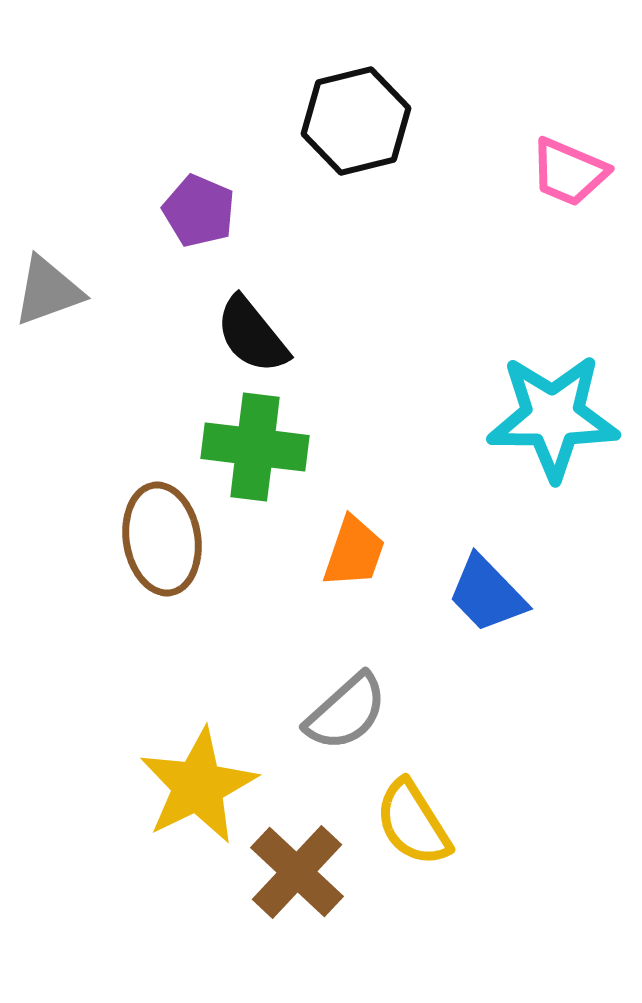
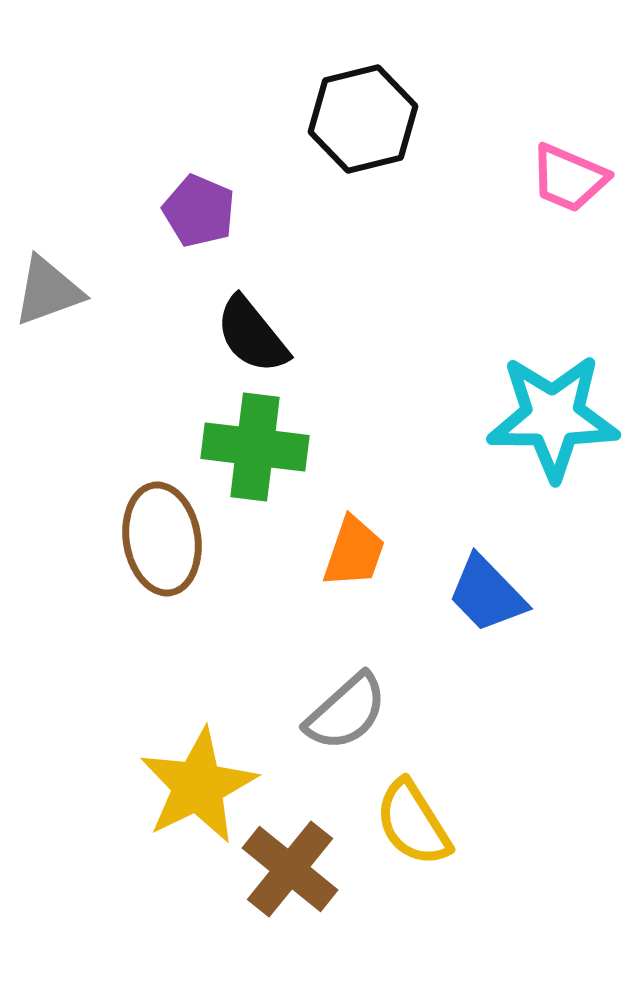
black hexagon: moved 7 px right, 2 px up
pink trapezoid: moved 6 px down
brown cross: moved 7 px left, 3 px up; rotated 4 degrees counterclockwise
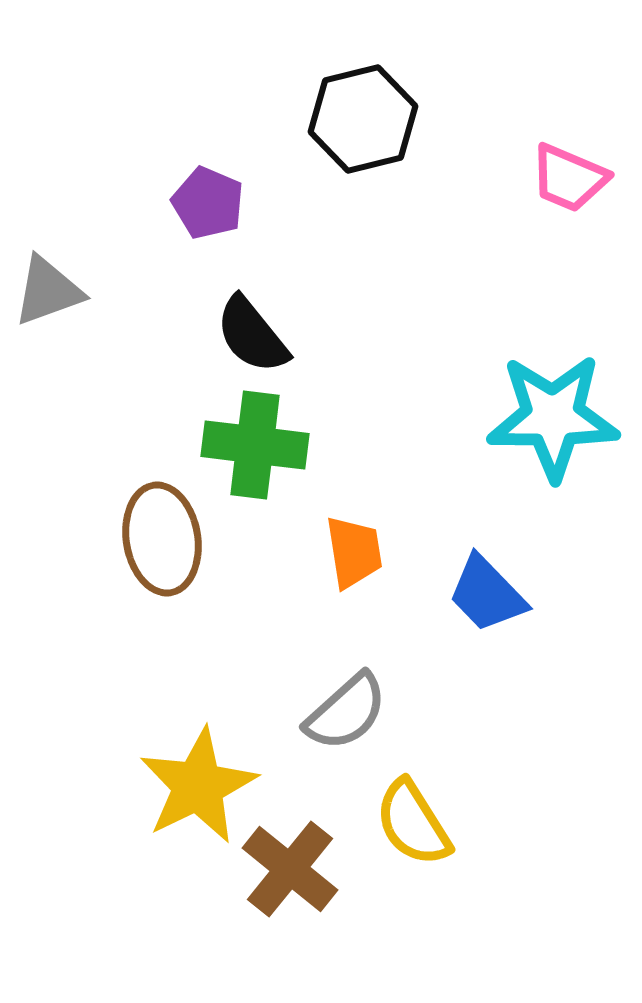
purple pentagon: moved 9 px right, 8 px up
green cross: moved 2 px up
orange trapezoid: rotated 28 degrees counterclockwise
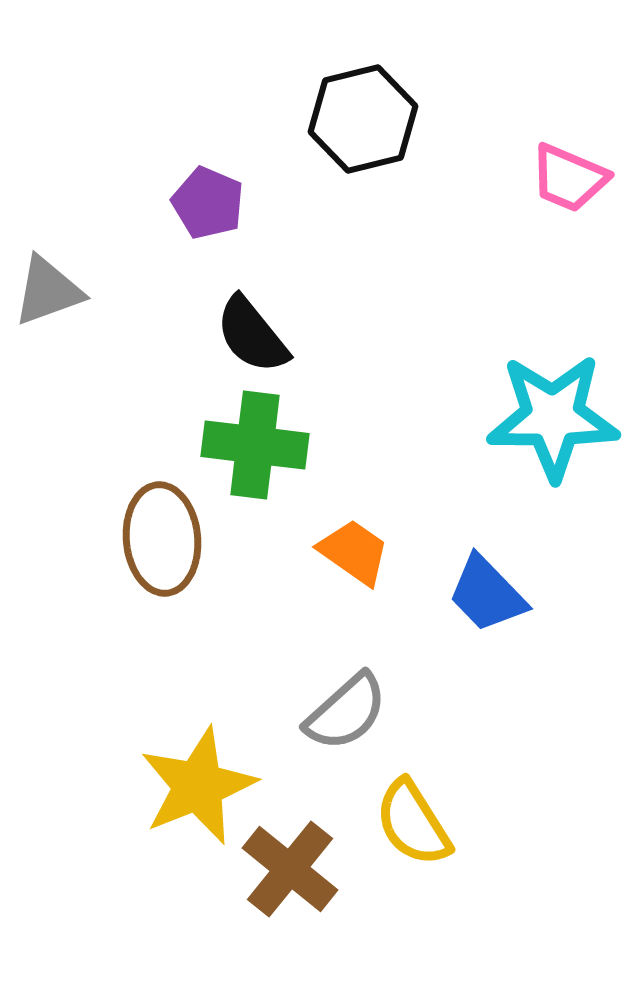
brown ellipse: rotated 4 degrees clockwise
orange trapezoid: rotated 46 degrees counterclockwise
yellow star: rotated 4 degrees clockwise
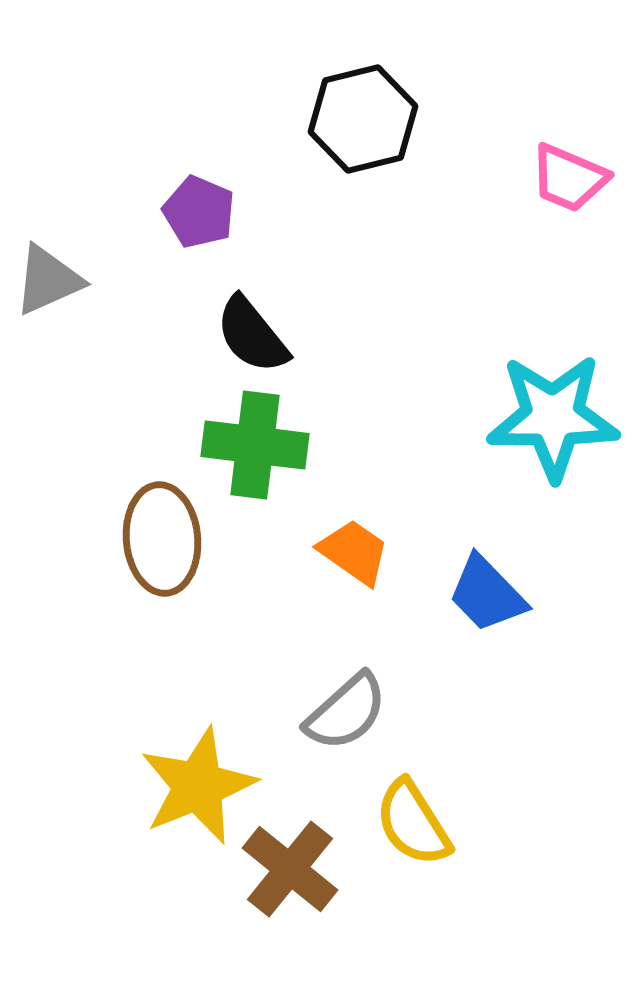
purple pentagon: moved 9 px left, 9 px down
gray triangle: moved 11 px up; rotated 4 degrees counterclockwise
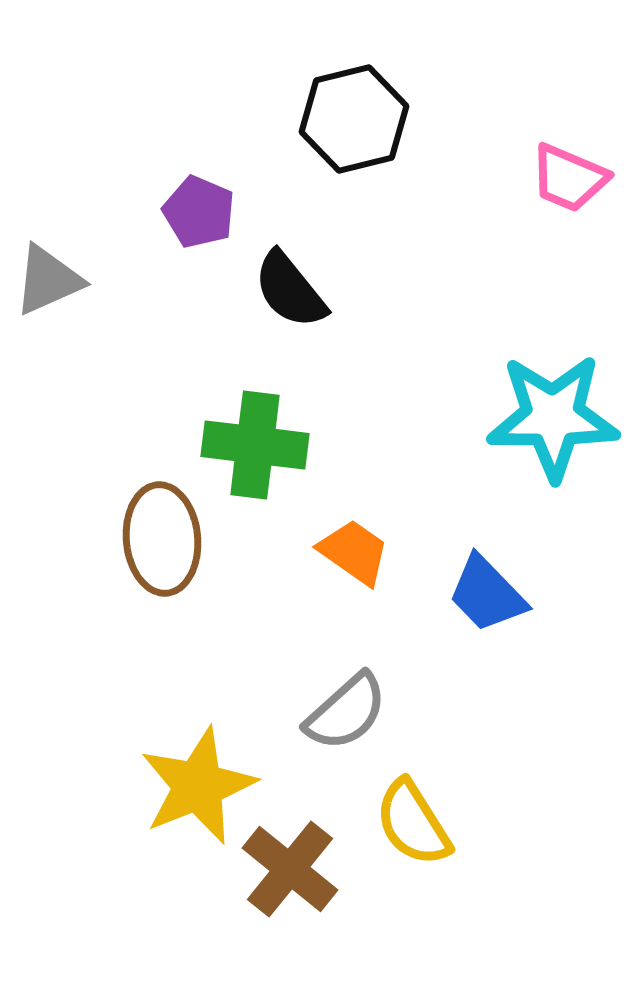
black hexagon: moved 9 px left
black semicircle: moved 38 px right, 45 px up
